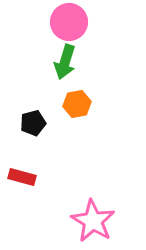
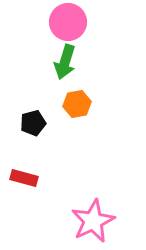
pink circle: moved 1 px left
red rectangle: moved 2 px right, 1 px down
pink star: rotated 15 degrees clockwise
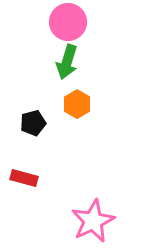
green arrow: moved 2 px right
orange hexagon: rotated 20 degrees counterclockwise
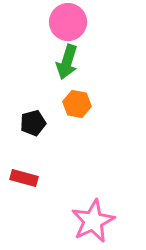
orange hexagon: rotated 20 degrees counterclockwise
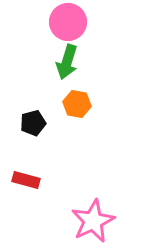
red rectangle: moved 2 px right, 2 px down
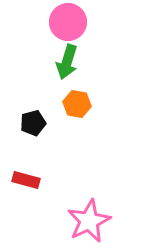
pink star: moved 4 px left
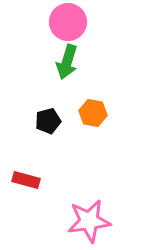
orange hexagon: moved 16 px right, 9 px down
black pentagon: moved 15 px right, 2 px up
pink star: rotated 18 degrees clockwise
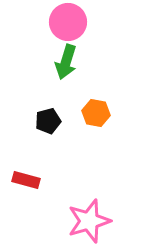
green arrow: moved 1 px left
orange hexagon: moved 3 px right
pink star: rotated 9 degrees counterclockwise
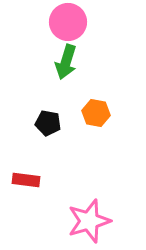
black pentagon: moved 2 px down; rotated 25 degrees clockwise
red rectangle: rotated 8 degrees counterclockwise
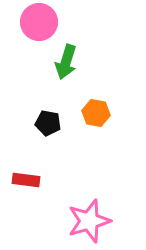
pink circle: moved 29 px left
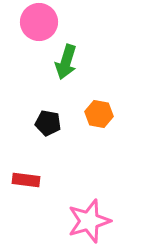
orange hexagon: moved 3 px right, 1 px down
